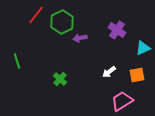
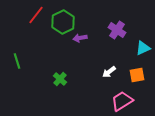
green hexagon: moved 1 px right
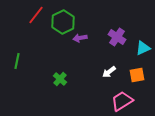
purple cross: moved 7 px down
green line: rotated 28 degrees clockwise
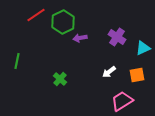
red line: rotated 18 degrees clockwise
